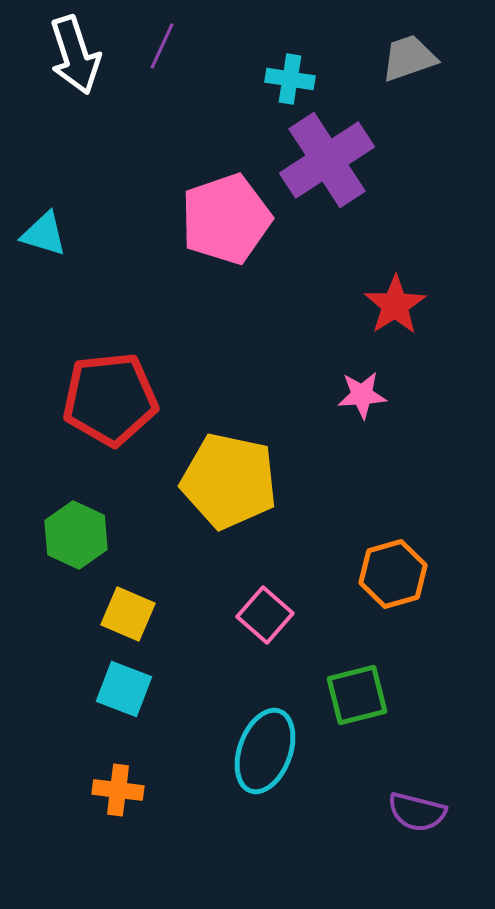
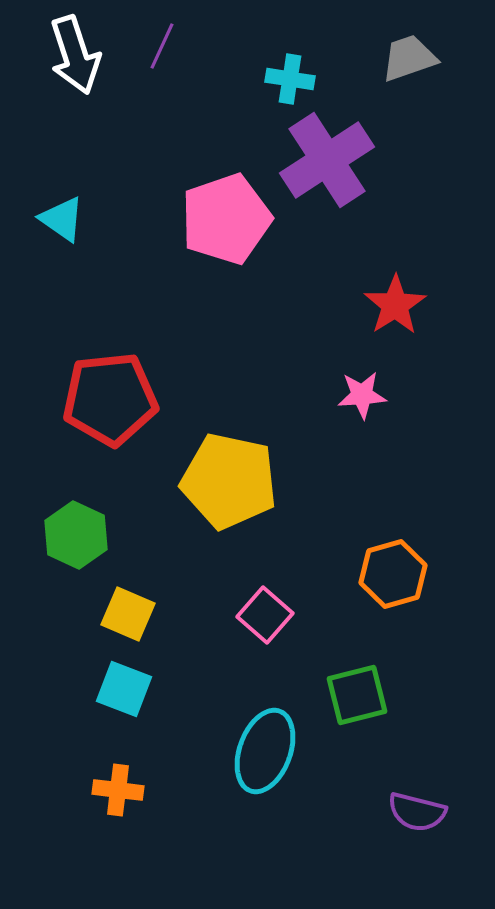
cyan triangle: moved 18 px right, 15 px up; rotated 18 degrees clockwise
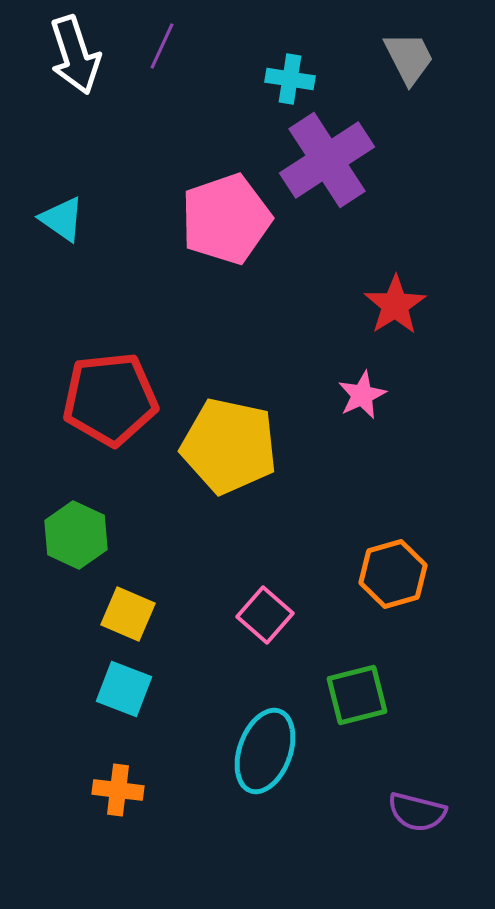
gray trapezoid: rotated 82 degrees clockwise
pink star: rotated 21 degrees counterclockwise
yellow pentagon: moved 35 px up
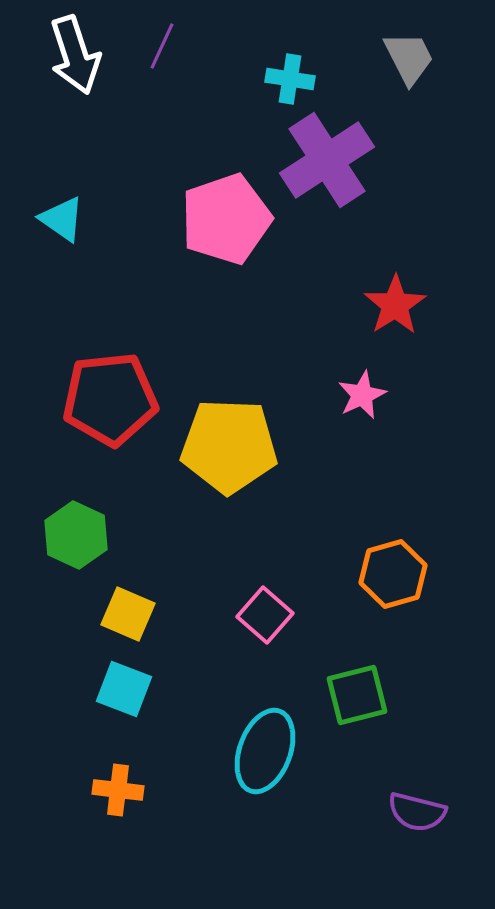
yellow pentagon: rotated 10 degrees counterclockwise
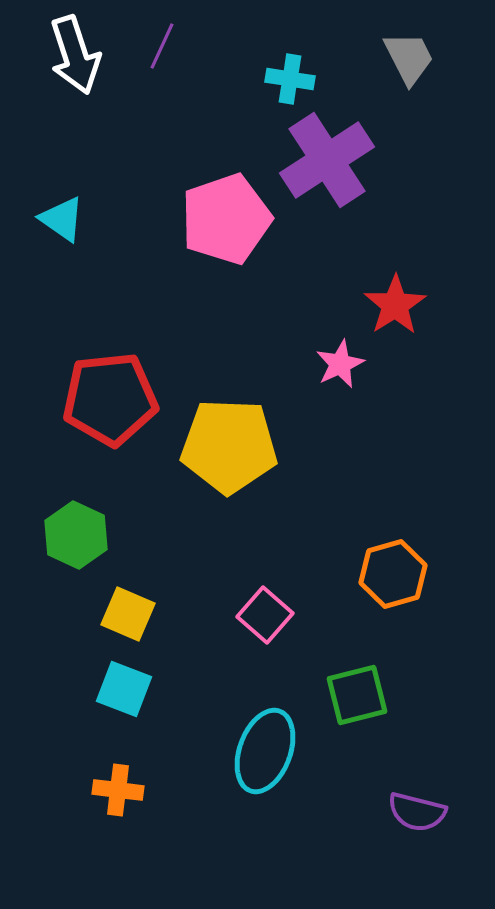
pink star: moved 22 px left, 31 px up
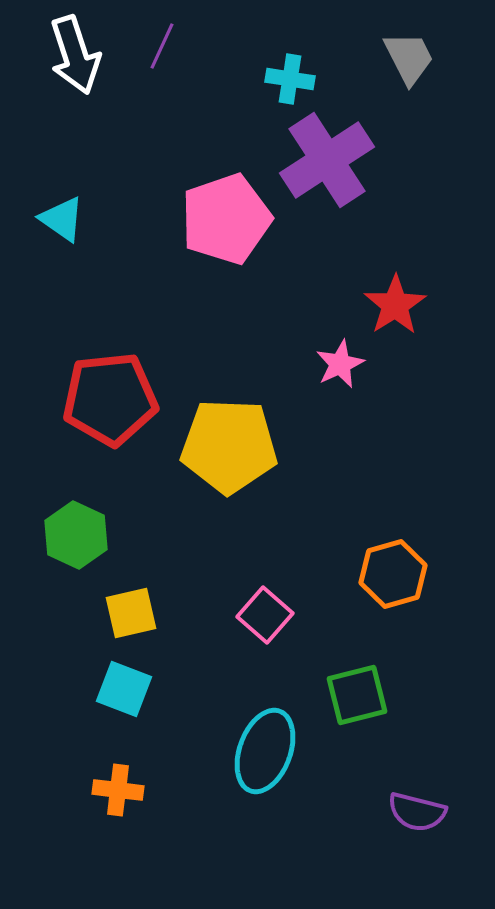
yellow square: moved 3 px right, 1 px up; rotated 36 degrees counterclockwise
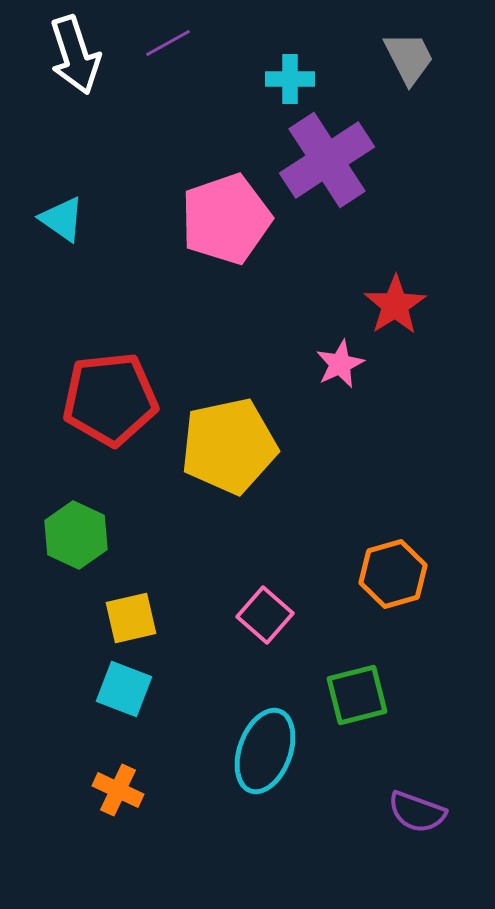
purple line: moved 6 px right, 3 px up; rotated 36 degrees clockwise
cyan cross: rotated 9 degrees counterclockwise
yellow pentagon: rotated 14 degrees counterclockwise
yellow square: moved 5 px down
orange cross: rotated 18 degrees clockwise
purple semicircle: rotated 6 degrees clockwise
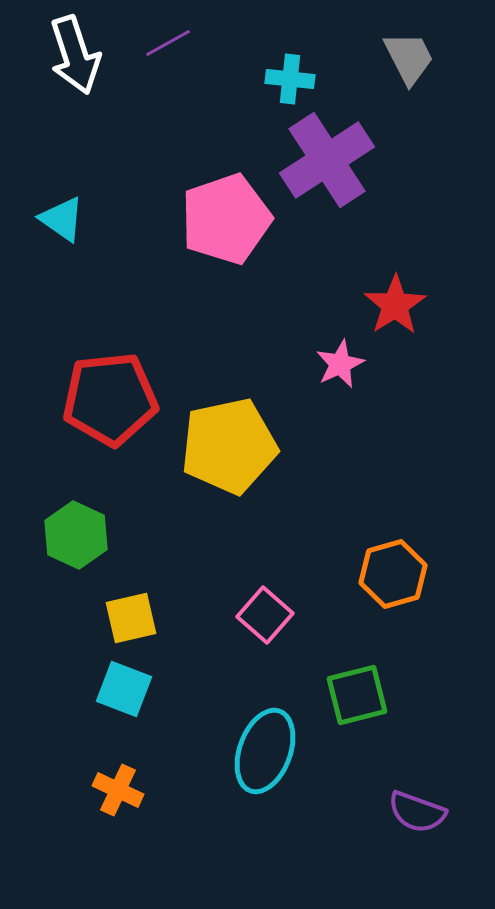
cyan cross: rotated 6 degrees clockwise
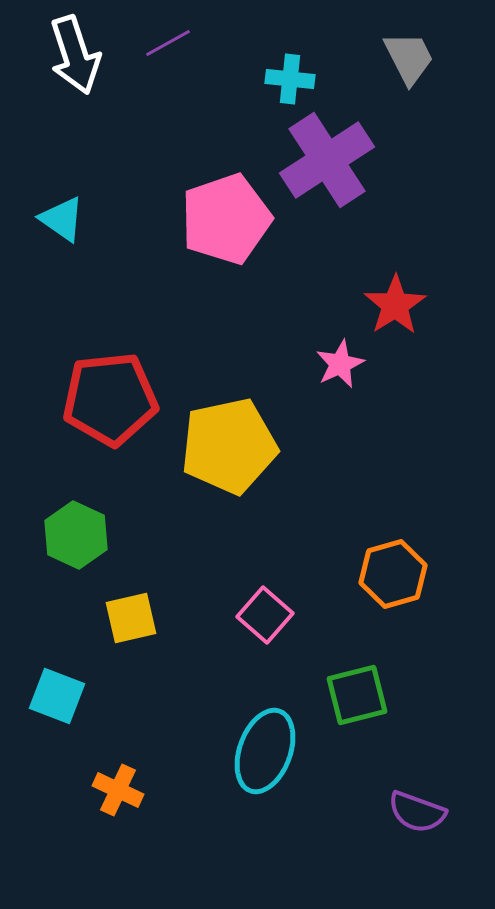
cyan square: moved 67 px left, 7 px down
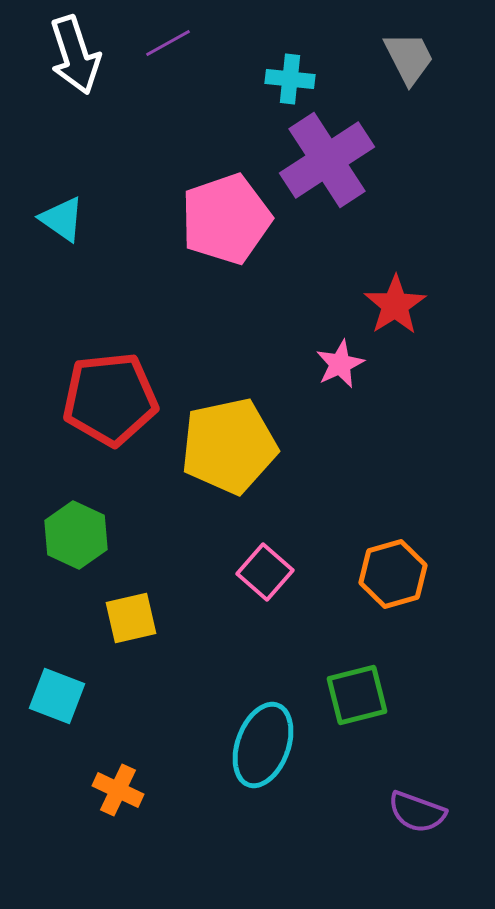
pink square: moved 43 px up
cyan ellipse: moved 2 px left, 6 px up
